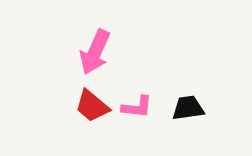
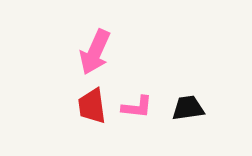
red trapezoid: rotated 42 degrees clockwise
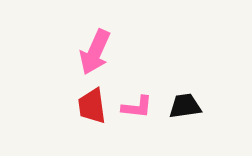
black trapezoid: moved 3 px left, 2 px up
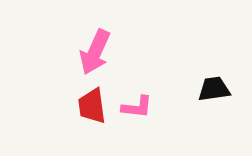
black trapezoid: moved 29 px right, 17 px up
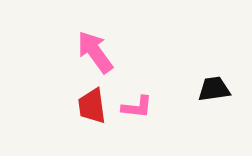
pink arrow: rotated 120 degrees clockwise
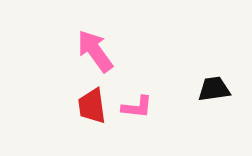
pink arrow: moved 1 px up
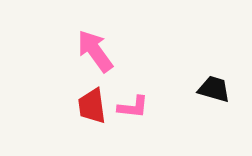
black trapezoid: rotated 24 degrees clockwise
pink L-shape: moved 4 px left
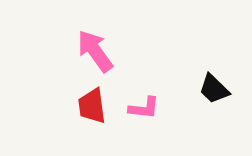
black trapezoid: rotated 152 degrees counterclockwise
pink L-shape: moved 11 px right, 1 px down
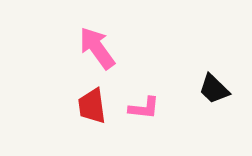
pink arrow: moved 2 px right, 3 px up
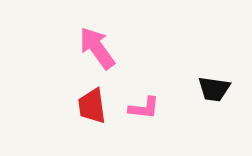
black trapezoid: rotated 36 degrees counterclockwise
